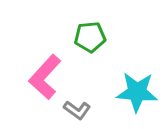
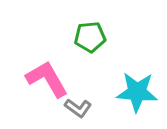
pink L-shape: moved 2 px right, 2 px down; rotated 108 degrees clockwise
gray L-shape: moved 1 px right, 2 px up
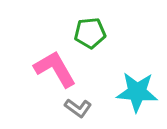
green pentagon: moved 4 px up
pink L-shape: moved 8 px right, 10 px up
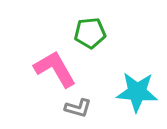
gray L-shape: rotated 20 degrees counterclockwise
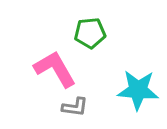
cyan star: moved 1 px right, 2 px up
gray L-shape: moved 3 px left, 1 px up; rotated 8 degrees counterclockwise
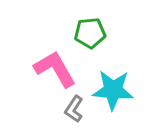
cyan star: moved 25 px left
gray L-shape: moved 1 px left, 2 px down; rotated 116 degrees clockwise
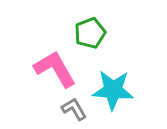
green pentagon: rotated 16 degrees counterclockwise
gray L-shape: rotated 116 degrees clockwise
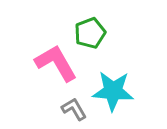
pink L-shape: moved 1 px right, 6 px up
cyan star: moved 1 px down
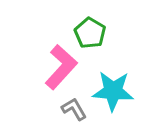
green pentagon: rotated 20 degrees counterclockwise
pink L-shape: moved 5 px right, 4 px down; rotated 72 degrees clockwise
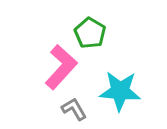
cyan star: moved 7 px right
